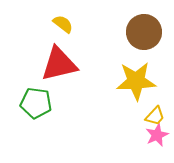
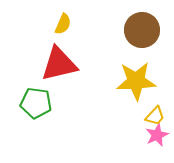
yellow semicircle: rotated 75 degrees clockwise
brown circle: moved 2 px left, 2 px up
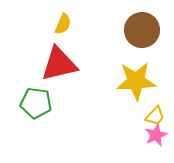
pink star: moved 1 px left
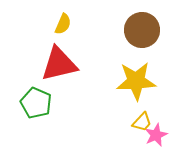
green pentagon: rotated 16 degrees clockwise
yellow trapezoid: moved 13 px left, 6 px down
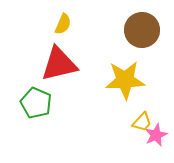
yellow star: moved 11 px left, 1 px up
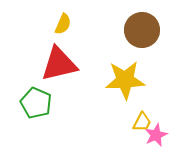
yellow trapezoid: rotated 15 degrees counterclockwise
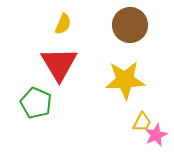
brown circle: moved 12 px left, 5 px up
red triangle: rotated 48 degrees counterclockwise
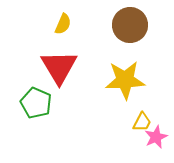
red triangle: moved 3 px down
pink star: moved 2 px down
